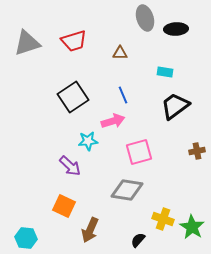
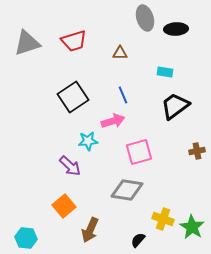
orange square: rotated 25 degrees clockwise
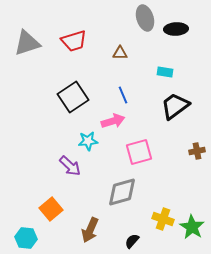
gray diamond: moved 5 px left, 2 px down; rotated 24 degrees counterclockwise
orange square: moved 13 px left, 3 px down
black semicircle: moved 6 px left, 1 px down
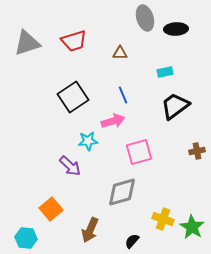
cyan rectangle: rotated 21 degrees counterclockwise
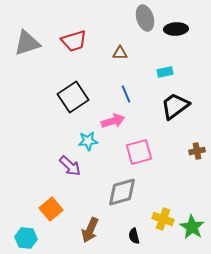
blue line: moved 3 px right, 1 px up
black semicircle: moved 2 px right, 5 px up; rotated 56 degrees counterclockwise
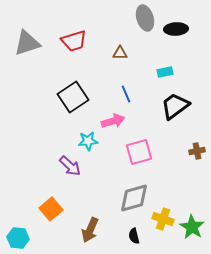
gray diamond: moved 12 px right, 6 px down
cyan hexagon: moved 8 px left
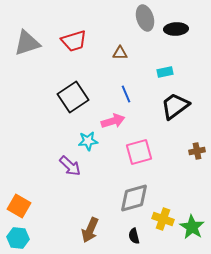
orange square: moved 32 px left, 3 px up; rotated 20 degrees counterclockwise
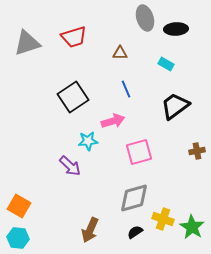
red trapezoid: moved 4 px up
cyan rectangle: moved 1 px right, 8 px up; rotated 42 degrees clockwise
blue line: moved 5 px up
black semicircle: moved 1 px right, 4 px up; rotated 70 degrees clockwise
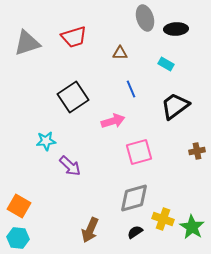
blue line: moved 5 px right
cyan star: moved 42 px left
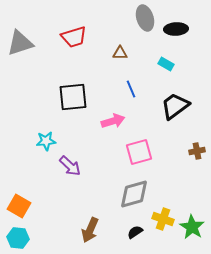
gray triangle: moved 7 px left
black square: rotated 28 degrees clockwise
gray diamond: moved 4 px up
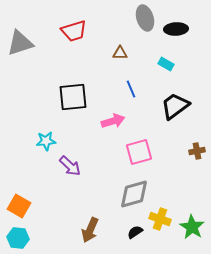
red trapezoid: moved 6 px up
yellow cross: moved 3 px left
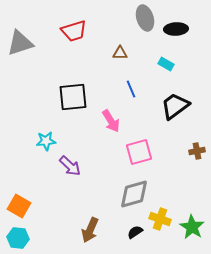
pink arrow: moved 2 px left; rotated 75 degrees clockwise
